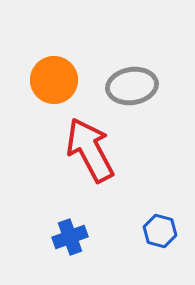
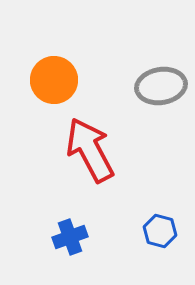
gray ellipse: moved 29 px right
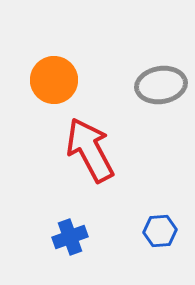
gray ellipse: moved 1 px up
blue hexagon: rotated 20 degrees counterclockwise
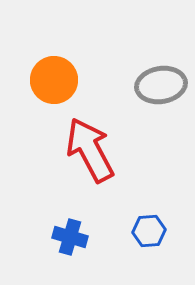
blue hexagon: moved 11 px left
blue cross: rotated 36 degrees clockwise
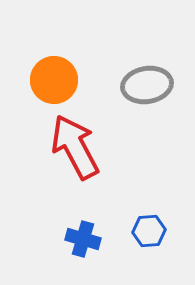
gray ellipse: moved 14 px left
red arrow: moved 15 px left, 3 px up
blue cross: moved 13 px right, 2 px down
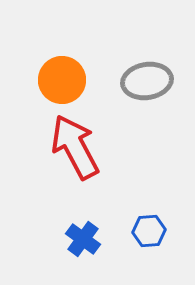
orange circle: moved 8 px right
gray ellipse: moved 4 px up
blue cross: rotated 20 degrees clockwise
